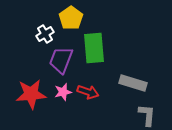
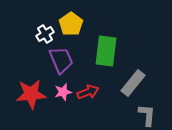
yellow pentagon: moved 6 px down
green rectangle: moved 12 px right, 3 px down; rotated 12 degrees clockwise
purple trapezoid: rotated 136 degrees clockwise
gray rectangle: rotated 68 degrees counterclockwise
red arrow: rotated 40 degrees counterclockwise
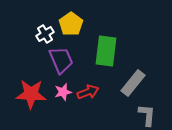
red star: rotated 8 degrees clockwise
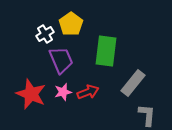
red star: rotated 20 degrees clockwise
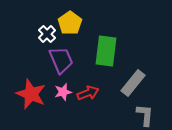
yellow pentagon: moved 1 px left, 1 px up
white cross: moved 2 px right; rotated 12 degrees counterclockwise
red arrow: moved 1 px down
gray L-shape: moved 2 px left
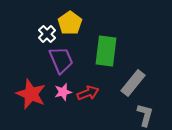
gray L-shape: rotated 10 degrees clockwise
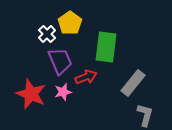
green rectangle: moved 4 px up
purple trapezoid: moved 1 px left, 1 px down
red arrow: moved 2 px left, 16 px up
